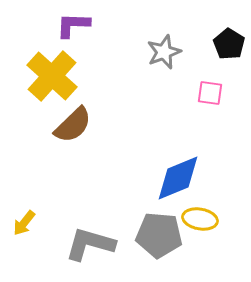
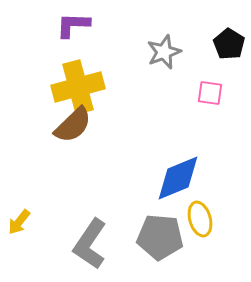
yellow cross: moved 26 px right, 11 px down; rotated 33 degrees clockwise
yellow ellipse: rotated 64 degrees clockwise
yellow arrow: moved 5 px left, 1 px up
gray pentagon: moved 1 px right, 2 px down
gray L-shape: rotated 72 degrees counterclockwise
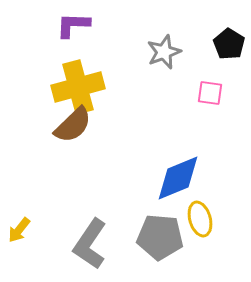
yellow arrow: moved 8 px down
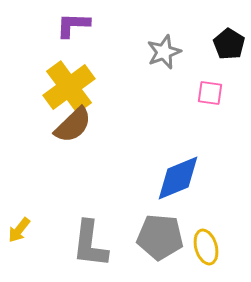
yellow cross: moved 9 px left; rotated 21 degrees counterclockwise
yellow ellipse: moved 6 px right, 28 px down
gray L-shape: rotated 27 degrees counterclockwise
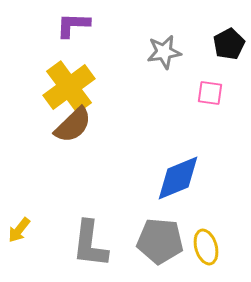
black pentagon: rotated 12 degrees clockwise
gray star: rotated 12 degrees clockwise
gray pentagon: moved 4 px down
